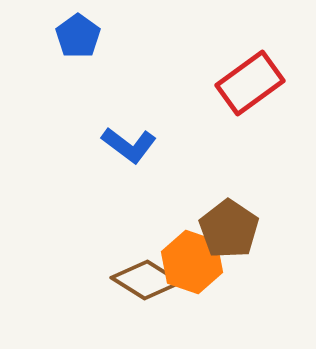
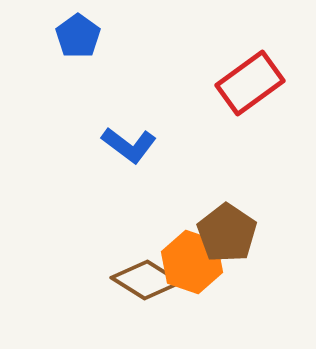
brown pentagon: moved 2 px left, 4 px down
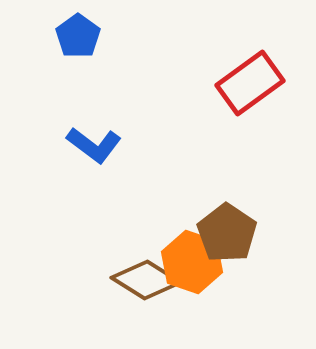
blue L-shape: moved 35 px left
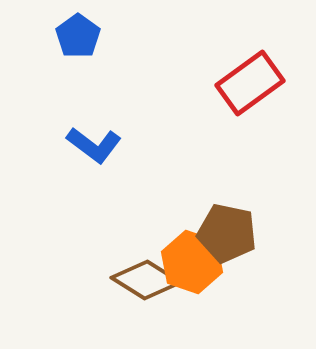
brown pentagon: rotated 22 degrees counterclockwise
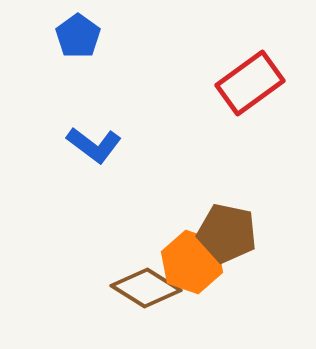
brown diamond: moved 8 px down
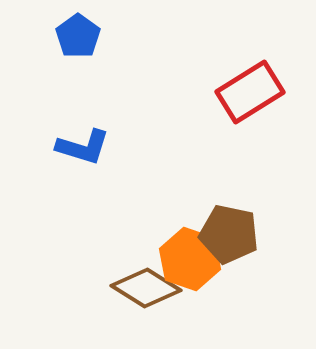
red rectangle: moved 9 px down; rotated 4 degrees clockwise
blue L-shape: moved 11 px left, 2 px down; rotated 20 degrees counterclockwise
brown pentagon: moved 2 px right, 1 px down
orange hexagon: moved 2 px left, 3 px up
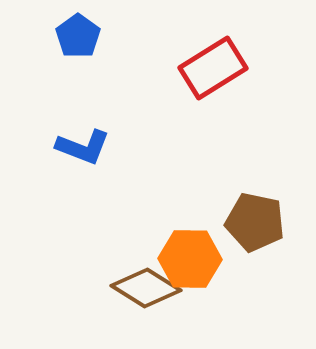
red rectangle: moved 37 px left, 24 px up
blue L-shape: rotated 4 degrees clockwise
brown pentagon: moved 26 px right, 12 px up
orange hexagon: rotated 18 degrees counterclockwise
